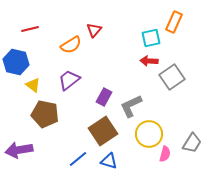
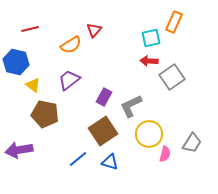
blue triangle: moved 1 px right, 1 px down
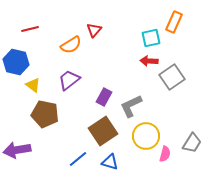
yellow circle: moved 3 px left, 2 px down
purple arrow: moved 2 px left
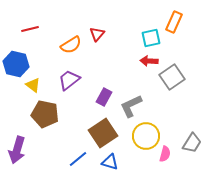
red triangle: moved 3 px right, 4 px down
blue hexagon: moved 2 px down
brown square: moved 2 px down
purple arrow: rotated 64 degrees counterclockwise
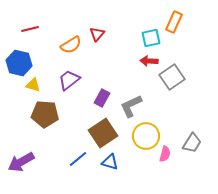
blue hexagon: moved 3 px right, 1 px up
yellow triangle: rotated 21 degrees counterclockwise
purple rectangle: moved 2 px left, 1 px down
brown pentagon: rotated 8 degrees counterclockwise
purple arrow: moved 4 px right, 12 px down; rotated 44 degrees clockwise
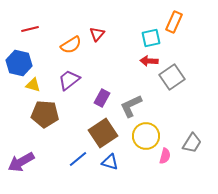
pink semicircle: moved 2 px down
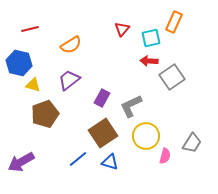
red triangle: moved 25 px right, 5 px up
brown pentagon: rotated 24 degrees counterclockwise
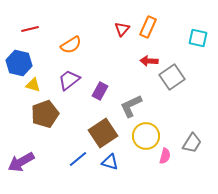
orange rectangle: moved 26 px left, 5 px down
cyan square: moved 47 px right; rotated 24 degrees clockwise
purple rectangle: moved 2 px left, 7 px up
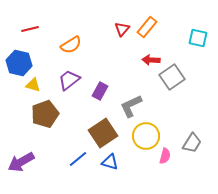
orange rectangle: moved 1 px left; rotated 15 degrees clockwise
red arrow: moved 2 px right, 1 px up
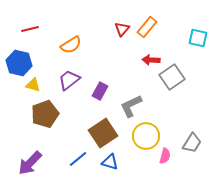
purple arrow: moved 9 px right, 1 px down; rotated 16 degrees counterclockwise
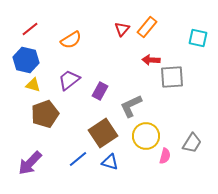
red line: rotated 24 degrees counterclockwise
orange semicircle: moved 5 px up
blue hexagon: moved 7 px right, 3 px up
gray square: rotated 30 degrees clockwise
